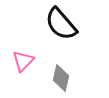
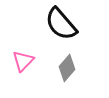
gray diamond: moved 6 px right, 10 px up; rotated 28 degrees clockwise
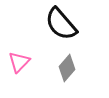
pink triangle: moved 4 px left, 1 px down
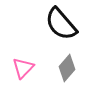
pink triangle: moved 4 px right, 6 px down
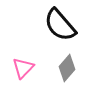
black semicircle: moved 1 px left, 1 px down
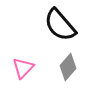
gray diamond: moved 1 px right, 1 px up
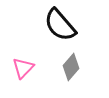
gray diamond: moved 3 px right
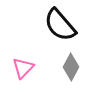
gray diamond: rotated 12 degrees counterclockwise
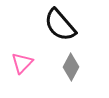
pink triangle: moved 1 px left, 5 px up
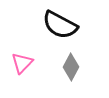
black semicircle: rotated 21 degrees counterclockwise
